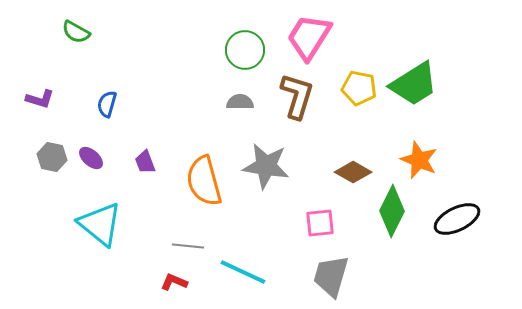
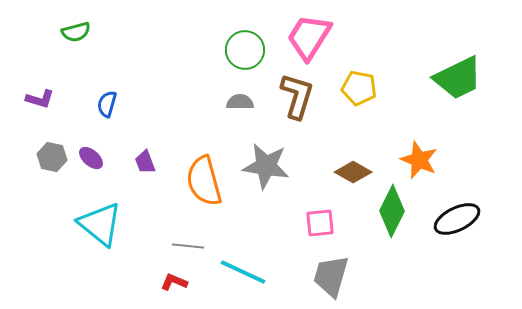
green semicircle: rotated 44 degrees counterclockwise
green trapezoid: moved 44 px right, 6 px up; rotated 6 degrees clockwise
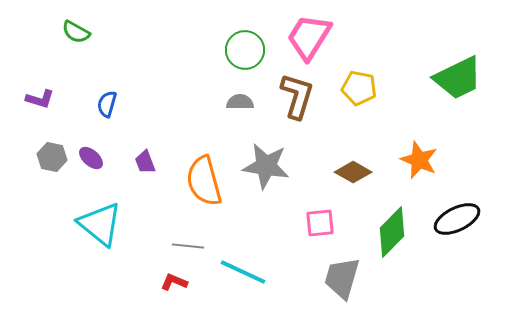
green semicircle: rotated 44 degrees clockwise
green diamond: moved 21 px down; rotated 18 degrees clockwise
gray trapezoid: moved 11 px right, 2 px down
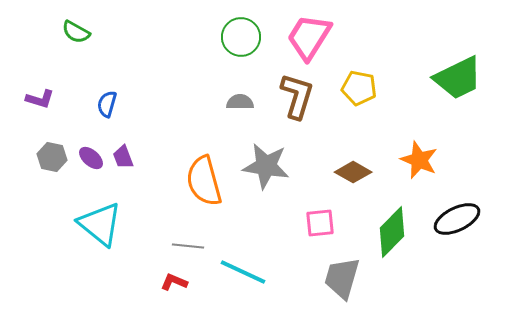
green circle: moved 4 px left, 13 px up
purple trapezoid: moved 22 px left, 5 px up
